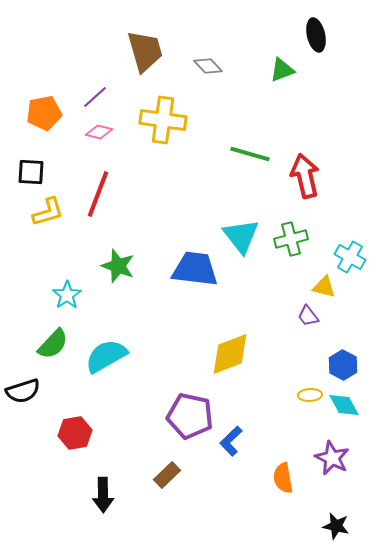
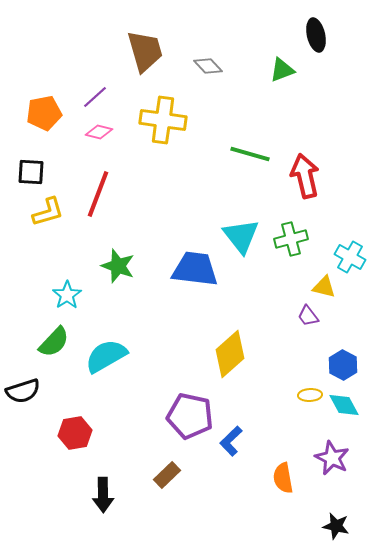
green semicircle: moved 1 px right, 2 px up
yellow diamond: rotated 21 degrees counterclockwise
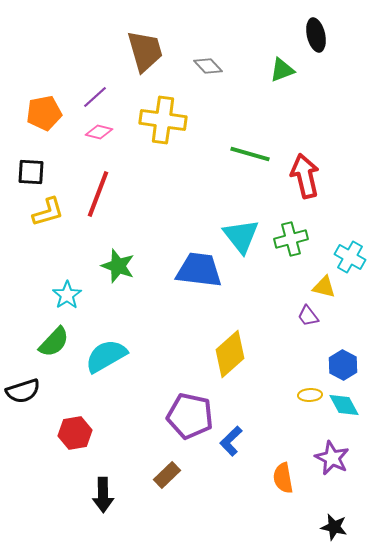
blue trapezoid: moved 4 px right, 1 px down
black star: moved 2 px left, 1 px down
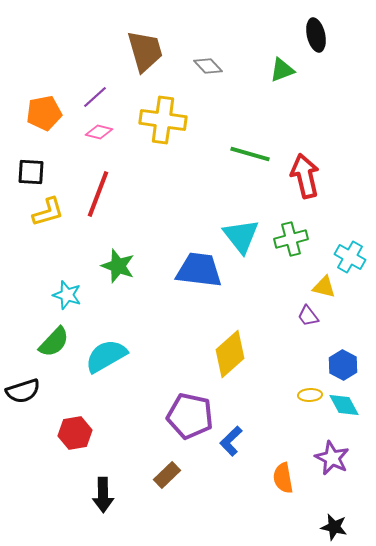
cyan star: rotated 20 degrees counterclockwise
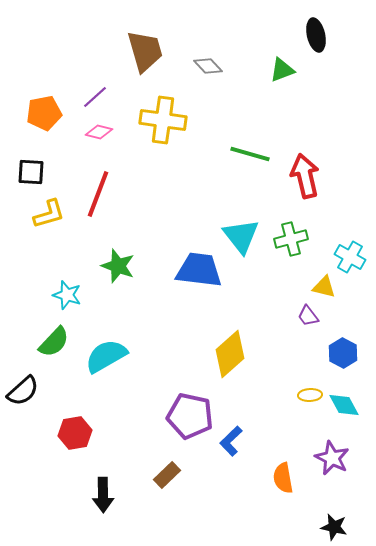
yellow L-shape: moved 1 px right, 2 px down
blue hexagon: moved 12 px up
black semicircle: rotated 24 degrees counterclockwise
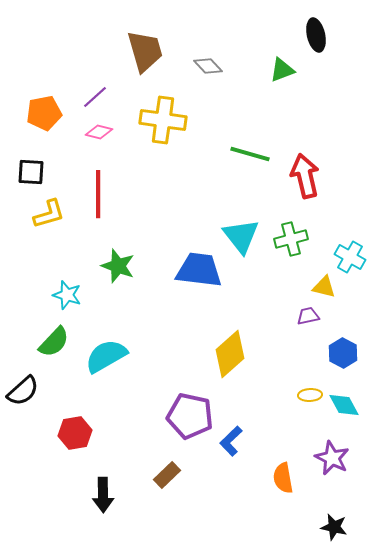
red line: rotated 21 degrees counterclockwise
purple trapezoid: rotated 115 degrees clockwise
